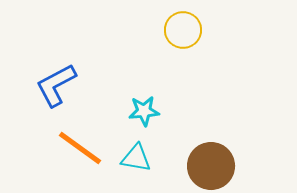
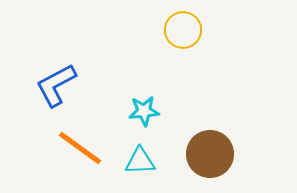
cyan triangle: moved 4 px right, 3 px down; rotated 12 degrees counterclockwise
brown circle: moved 1 px left, 12 px up
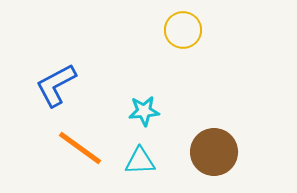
brown circle: moved 4 px right, 2 px up
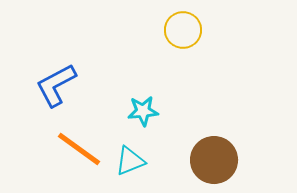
cyan star: moved 1 px left
orange line: moved 1 px left, 1 px down
brown circle: moved 8 px down
cyan triangle: moved 10 px left; rotated 20 degrees counterclockwise
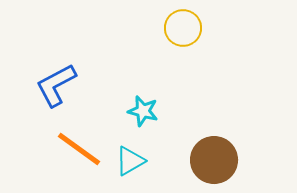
yellow circle: moved 2 px up
cyan star: rotated 20 degrees clockwise
cyan triangle: rotated 8 degrees counterclockwise
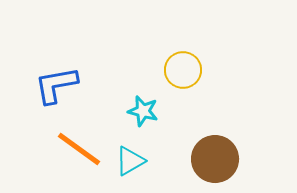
yellow circle: moved 42 px down
blue L-shape: rotated 18 degrees clockwise
brown circle: moved 1 px right, 1 px up
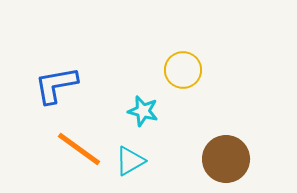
brown circle: moved 11 px right
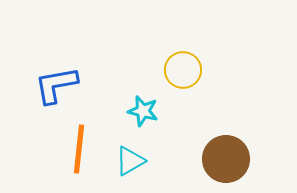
orange line: rotated 60 degrees clockwise
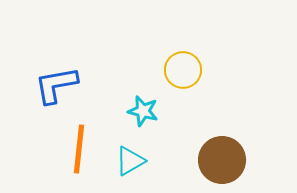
brown circle: moved 4 px left, 1 px down
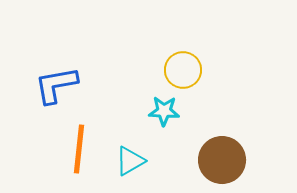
cyan star: moved 21 px right; rotated 12 degrees counterclockwise
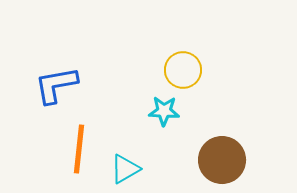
cyan triangle: moved 5 px left, 8 px down
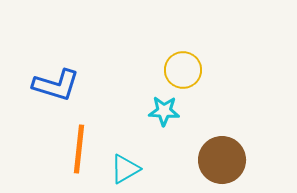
blue L-shape: rotated 153 degrees counterclockwise
